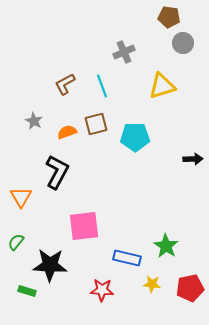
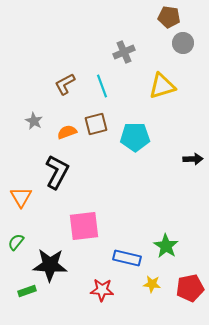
green rectangle: rotated 36 degrees counterclockwise
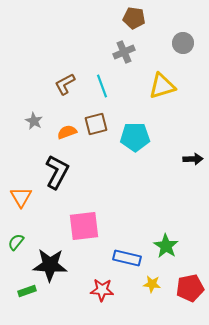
brown pentagon: moved 35 px left, 1 px down
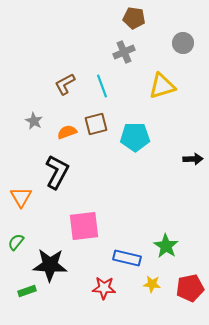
red star: moved 2 px right, 2 px up
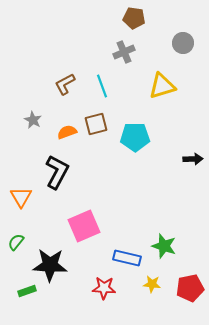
gray star: moved 1 px left, 1 px up
pink square: rotated 16 degrees counterclockwise
green star: moved 2 px left; rotated 15 degrees counterclockwise
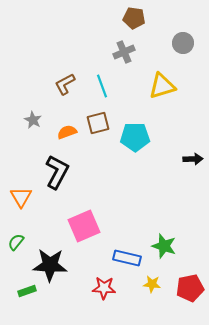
brown square: moved 2 px right, 1 px up
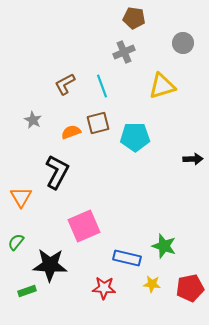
orange semicircle: moved 4 px right
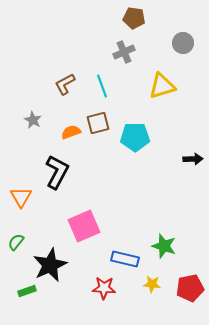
blue rectangle: moved 2 px left, 1 px down
black star: rotated 28 degrees counterclockwise
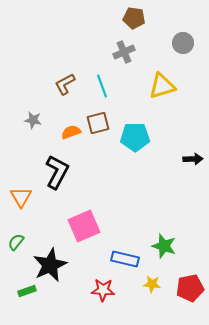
gray star: rotated 18 degrees counterclockwise
red star: moved 1 px left, 2 px down
